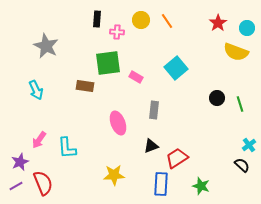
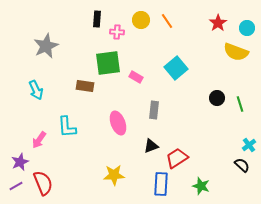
gray star: rotated 20 degrees clockwise
cyan L-shape: moved 21 px up
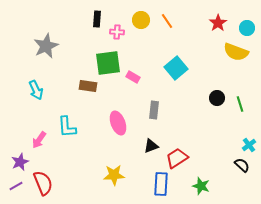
pink rectangle: moved 3 px left
brown rectangle: moved 3 px right
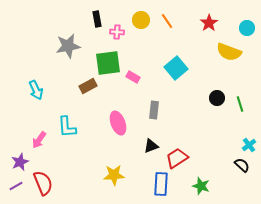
black rectangle: rotated 14 degrees counterclockwise
red star: moved 9 px left
gray star: moved 22 px right; rotated 15 degrees clockwise
yellow semicircle: moved 7 px left
brown rectangle: rotated 36 degrees counterclockwise
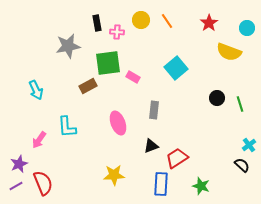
black rectangle: moved 4 px down
purple star: moved 1 px left, 2 px down
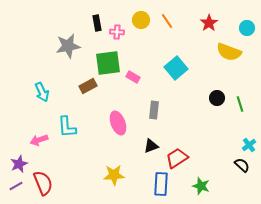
cyan arrow: moved 6 px right, 2 px down
pink arrow: rotated 36 degrees clockwise
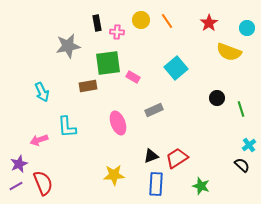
brown rectangle: rotated 18 degrees clockwise
green line: moved 1 px right, 5 px down
gray rectangle: rotated 60 degrees clockwise
black triangle: moved 10 px down
blue rectangle: moved 5 px left
